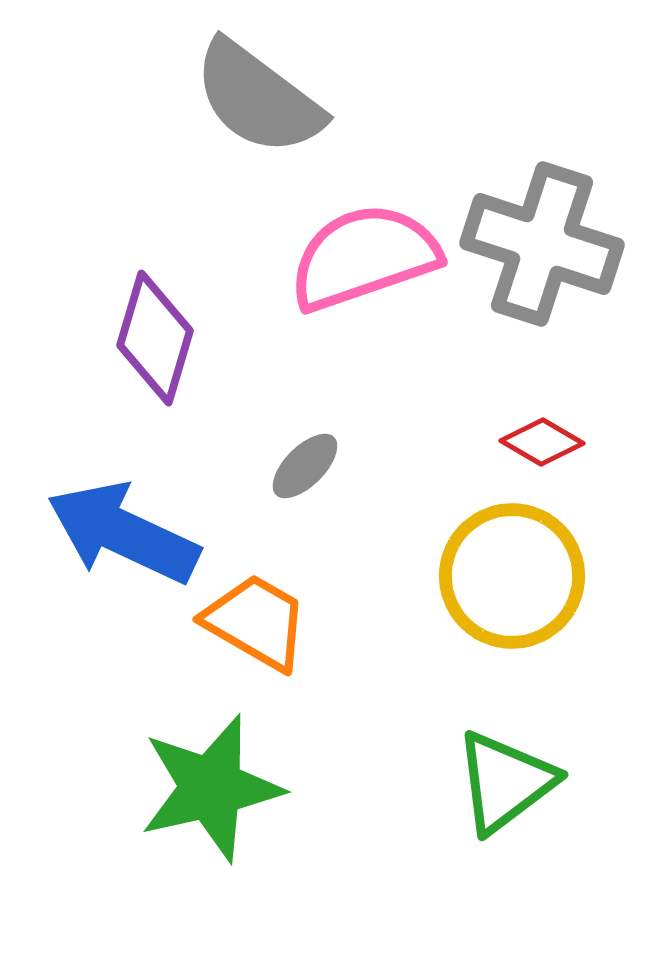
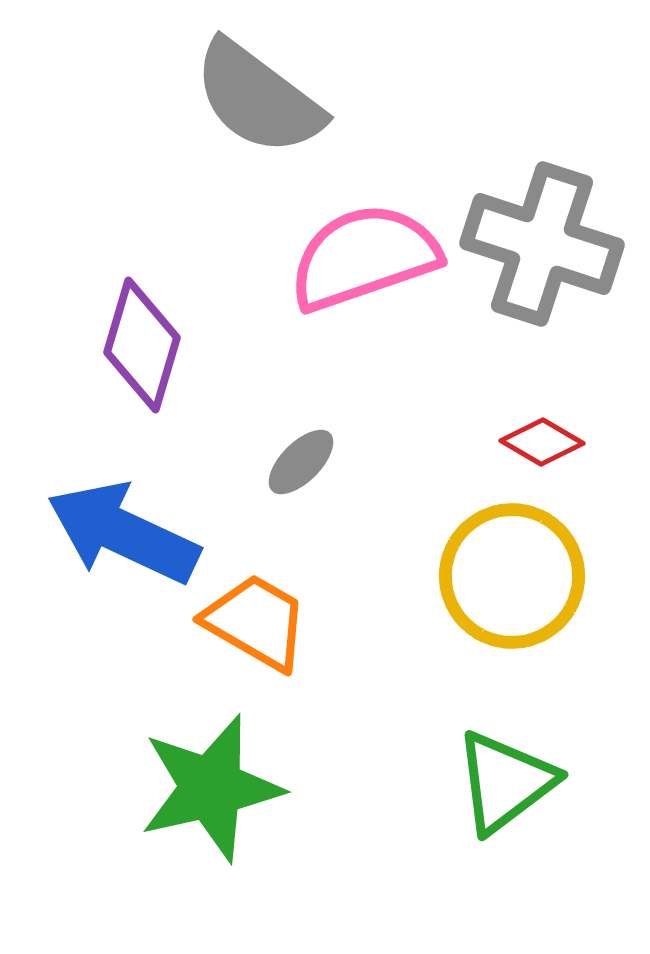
purple diamond: moved 13 px left, 7 px down
gray ellipse: moved 4 px left, 4 px up
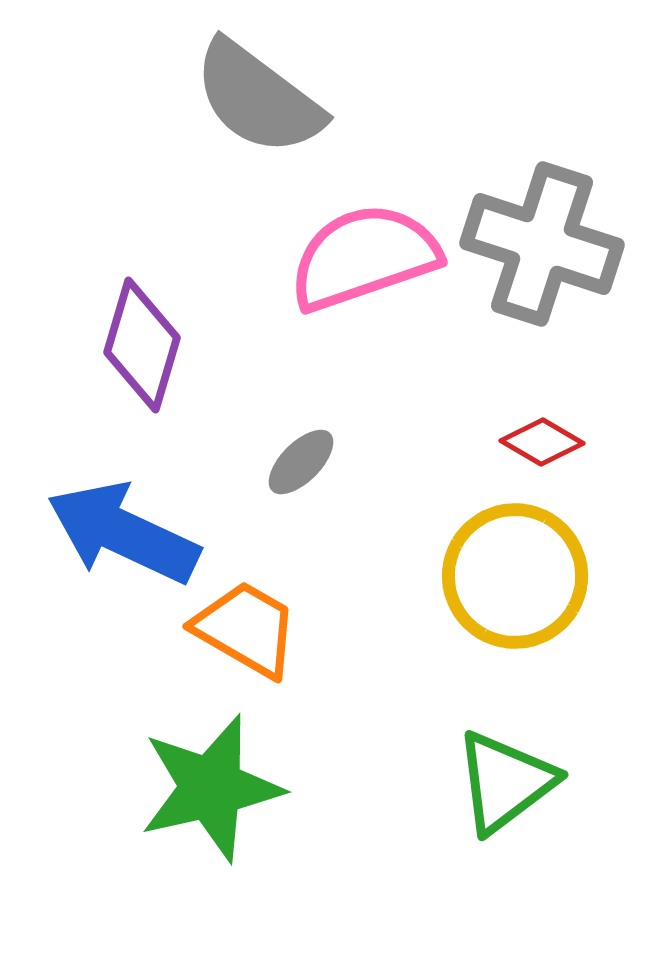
yellow circle: moved 3 px right
orange trapezoid: moved 10 px left, 7 px down
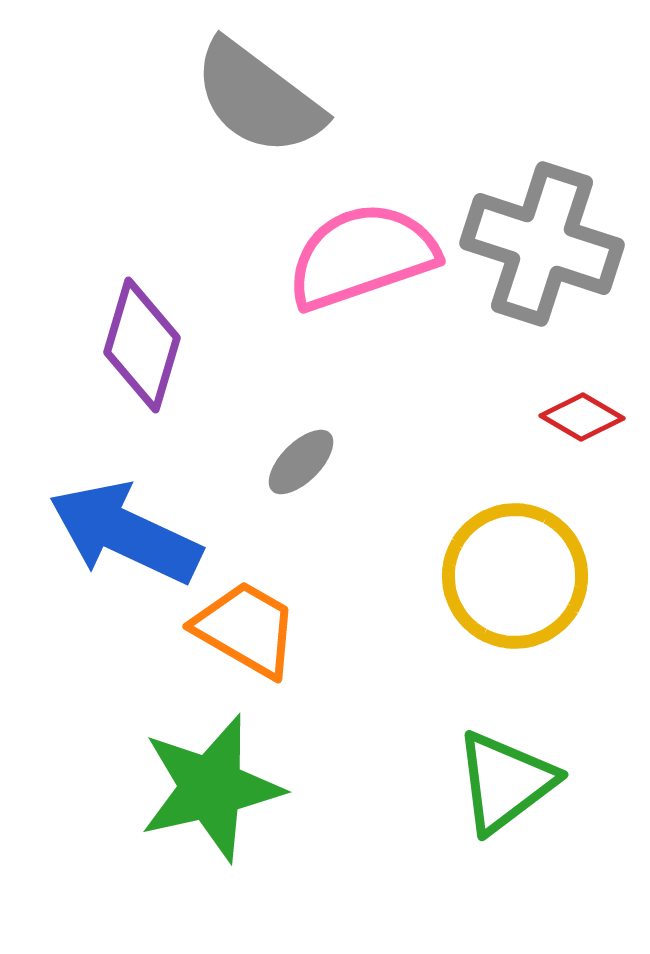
pink semicircle: moved 2 px left, 1 px up
red diamond: moved 40 px right, 25 px up
blue arrow: moved 2 px right
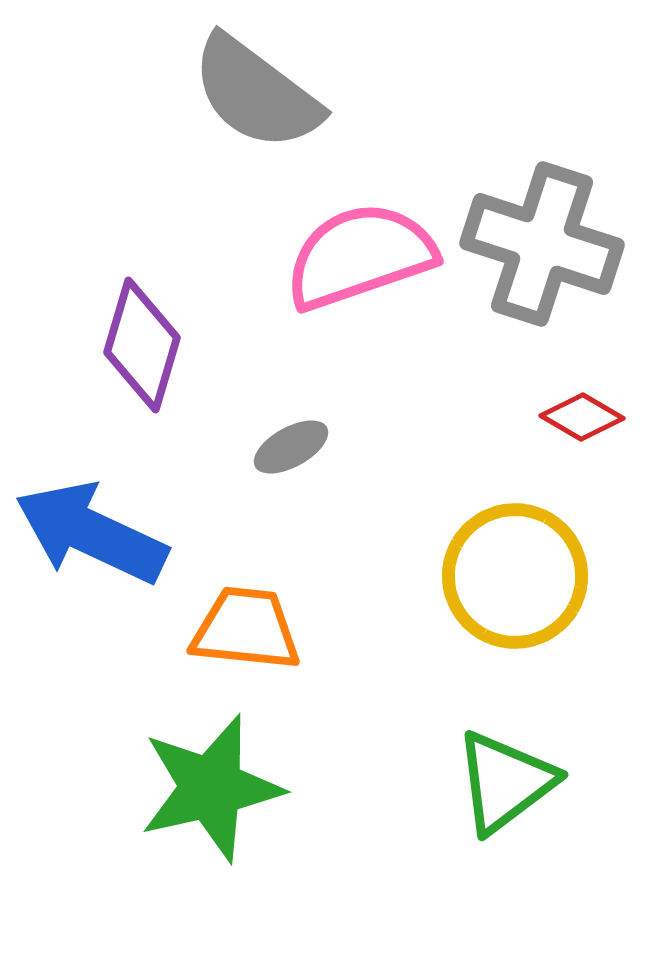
gray semicircle: moved 2 px left, 5 px up
pink semicircle: moved 2 px left
gray ellipse: moved 10 px left, 15 px up; rotated 16 degrees clockwise
blue arrow: moved 34 px left
orange trapezoid: rotated 24 degrees counterclockwise
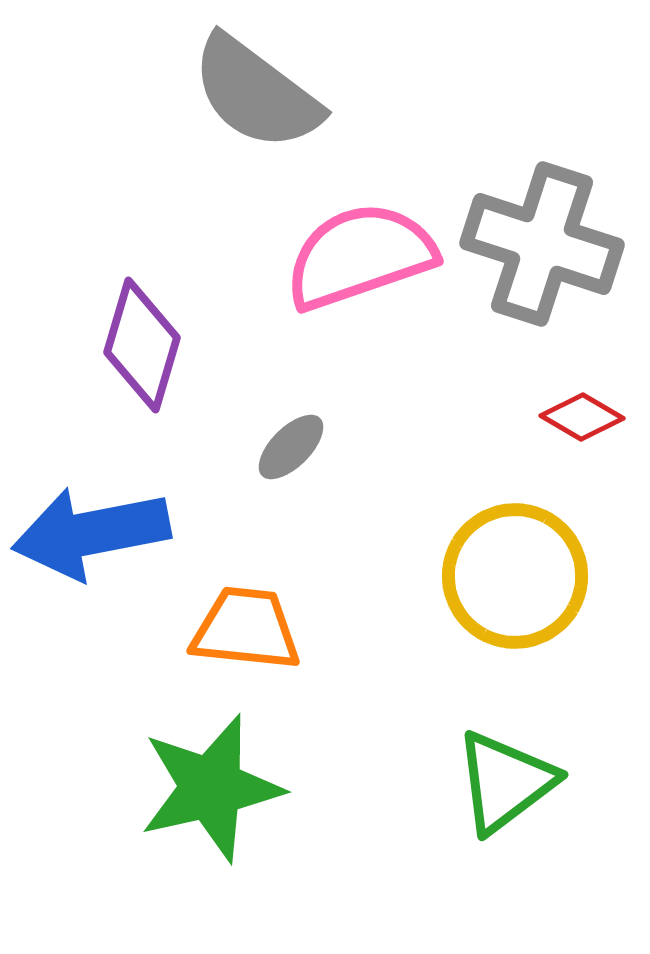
gray ellipse: rotated 16 degrees counterclockwise
blue arrow: rotated 36 degrees counterclockwise
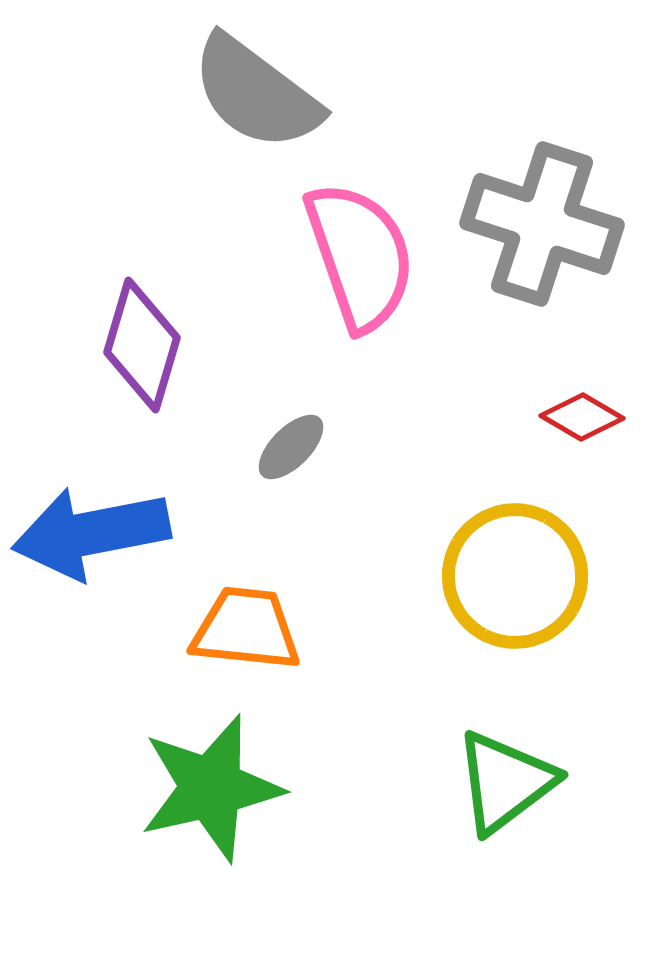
gray cross: moved 20 px up
pink semicircle: rotated 90 degrees clockwise
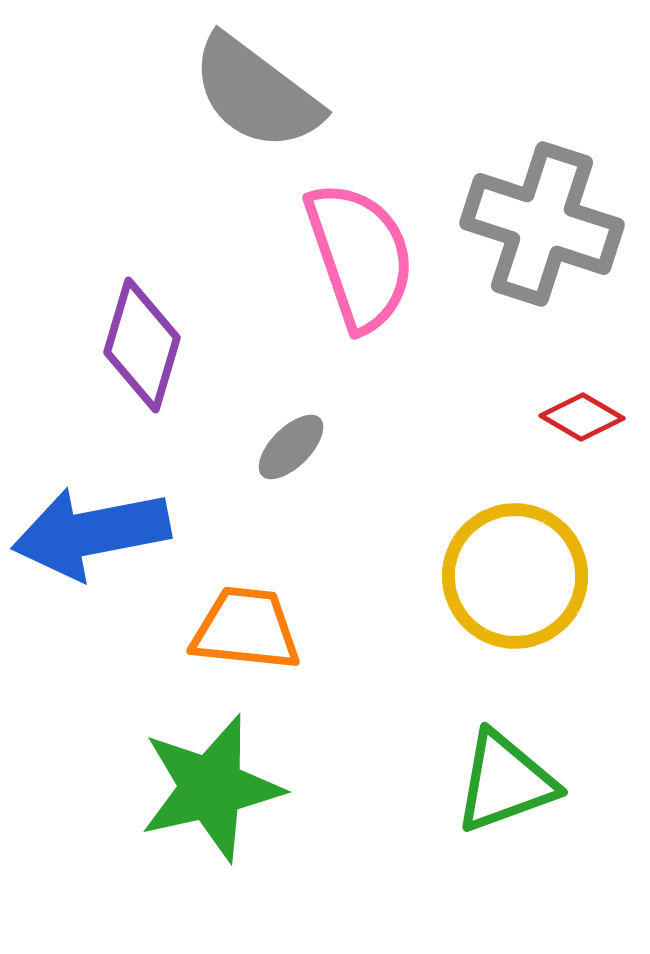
green triangle: rotated 17 degrees clockwise
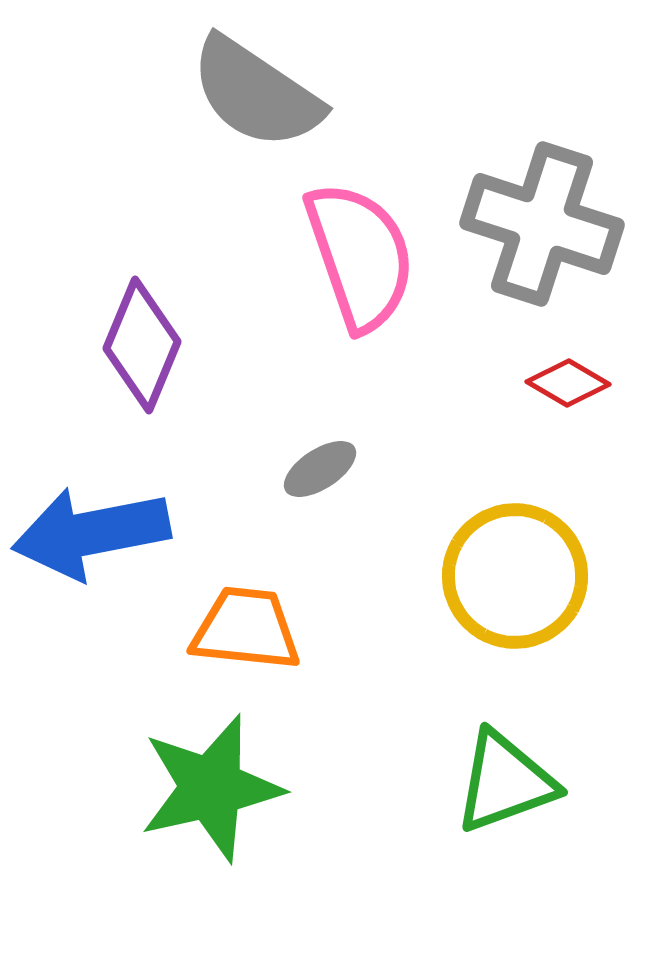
gray semicircle: rotated 3 degrees counterclockwise
purple diamond: rotated 6 degrees clockwise
red diamond: moved 14 px left, 34 px up
gray ellipse: moved 29 px right, 22 px down; rotated 12 degrees clockwise
